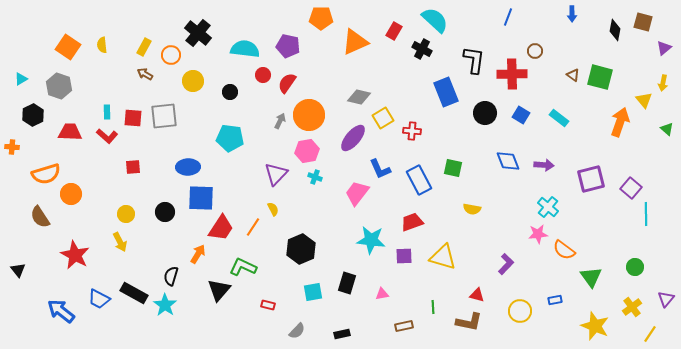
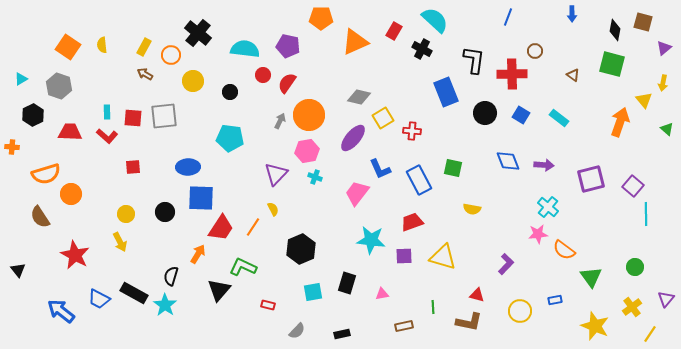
green square at (600, 77): moved 12 px right, 13 px up
purple square at (631, 188): moved 2 px right, 2 px up
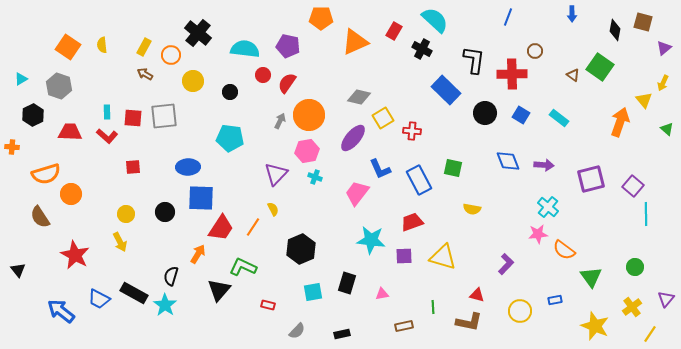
green square at (612, 64): moved 12 px left, 3 px down; rotated 20 degrees clockwise
yellow arrow at (663, 83): rotated 14 degrees clockwise
blue rectangle at (446, 92): moved 2 px up; rotated 24 degrees counterclockwise
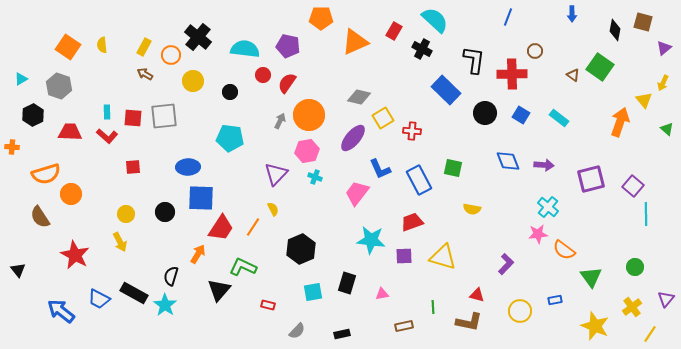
black cross at (198, 33): moved 4 px down
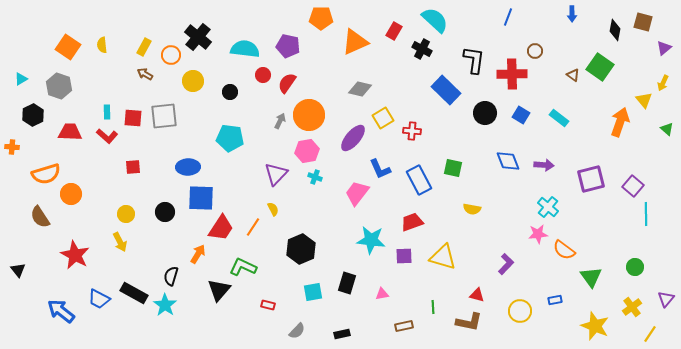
gray diamond at (359, 97): moved 1 px right, 8 px up
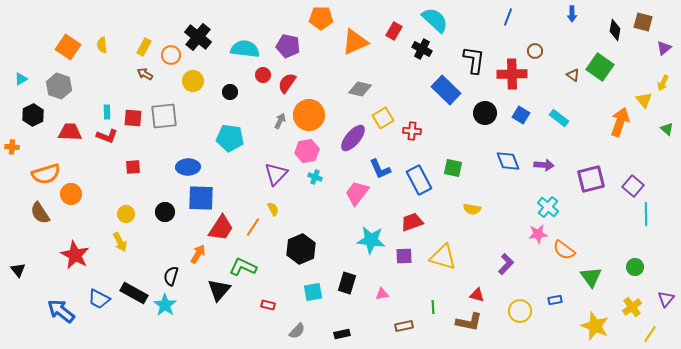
red L-shape at (107, 136): rotated 20 degrees counterclockwise
brown semicircle at (40, 217): moved 4 px up
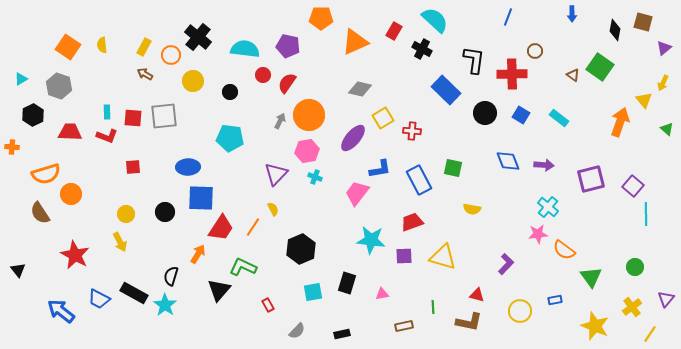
blue L-shape at (380, 169): rotated 75 degrees counterclockwise
red rectangle at (268, 305): rotated 48 degrees clockwise
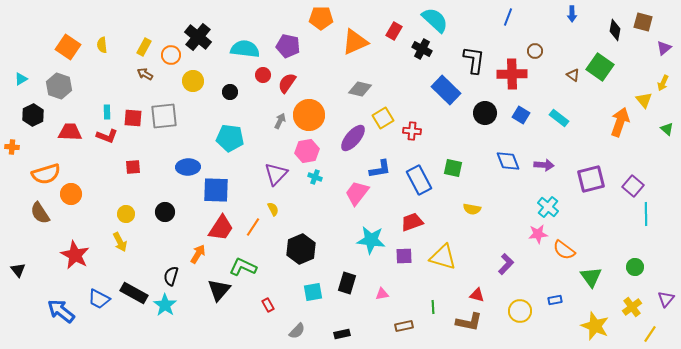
blue square at (201, 198): moved 15 px right, 8 px up
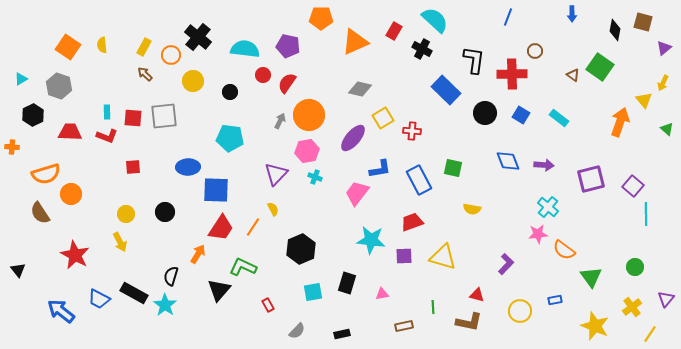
brown arrow at (145, 74): rotated 14 degrees clockwise
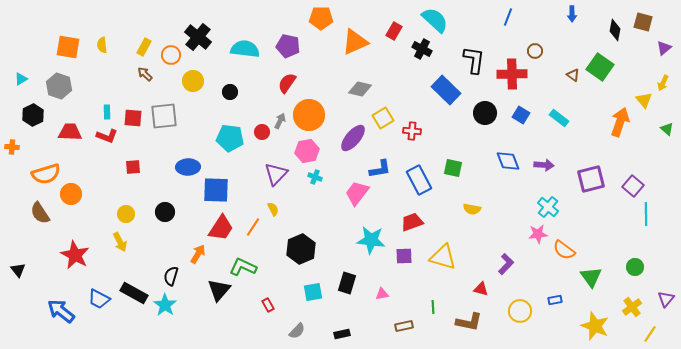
orange square at (68, 47): rotated 25 degrees counterclockwise
red circle at (263, 75): moved 1 px left, 57 px down
red triangle at (477, 295): moved 4 px right, 6 px up
